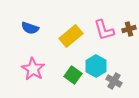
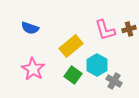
pink L-shape: moved 1 px right
yellow rectangle: moved 10 px down
cyan hexagon: moved 1 px right, 1 px up
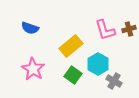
cyan hexagon: moved 1 px right, 1 px up
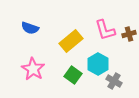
brown cross: moved 5 px down
yellow rectangle: moved 5 px up
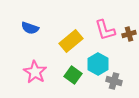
pink star: moved 2 px right, 3 px down
gray cross: rotated 14 degrees counterclockwise
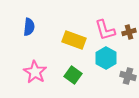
blue semicircle: moved 1 px left, 1 px up; rotated 102 degrees counterclockwise
brown cross: moved 2 px up
yellow rectangle: moved 3 px right, 1 px up; rotated 60 degrees clockwise
cyan hexagon: moved 8 px right, 6 px up
gray cross: moved 14 px right, 5 px up
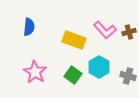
pink L-shape: rotated 25 degrees counterclockwise
cyan hexagon: moved 7 px left, 9 px down
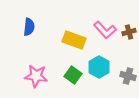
pink star: moved 1 px right, 4 px down; rotated 25 degrees counterclockwise
